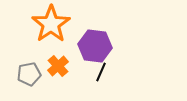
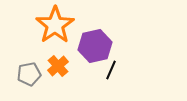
orange star: moved 4 px right, 1 px down
purple hexagon: rotated 20 degrees counterclockwise
black line: moved 10 px right, 2 px up
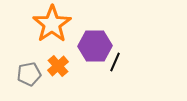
orange star: moved 3 px left, 1 px up
purple hexagon: rotated 12 degrees clockwise
black line: moved 4 px right, 8 px up
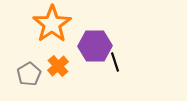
black line: rotated 42 degrees counterclockwise
gray pentagon: rotated 20 degrees counterclockwise
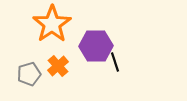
purple hexagon: moved 1 px right
gray pentagon: rotated 15 degrees clockwise
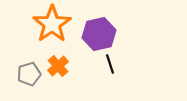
purple hexagon: moved 3 px right, 12 px up; rotated 12 degrees counterclockwise
black line: moved 5 px left, 2 px down
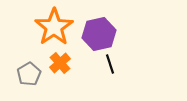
orange star: moved 2 px right, 3 px down
orange cross: moved 2 px right, 3 px up
gray pentagon: rotated 15 degrees counterclockwise
